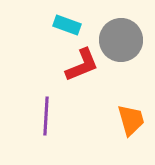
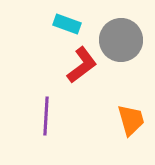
cyan rectangle: moved 1 px up
red L-shape: rotated 15 degrees counterclockwise
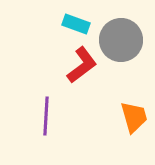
cyan rectangle: moved 9 px right
orange trapezoid: moved 3 px right, 3 px up
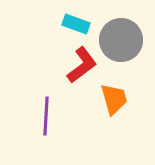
orange trapezoid: moved 20 px left, 18 px up
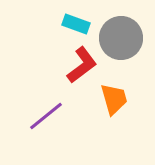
gray circle: moved 2 px up
purple line: rotated 48 degrees clockwise
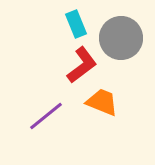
cyan rectangle: rotated 48 degrees clockwise
orange trapezoid: moved 12 px left, 3 px down; rotated 52 degrees counterclockwise
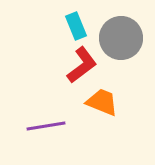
cyan rectangle: moved 2 px down
purple line: moved 10 px down; rotated 30 degrees clockwise
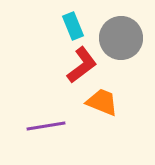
cyan rectangle: moved 3 px left
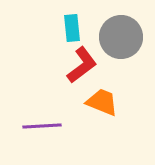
cyan rectangle: moved 1 px left, 2 px down; rotated 16 degrees clockwise
gray circle: moved 1 px up
purple line: moved 4 px left; rotated 6 degrees clockwise
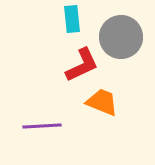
cyan rectangle: moved 9 px up
red L-shape: rotated 12 degrees clockwise
